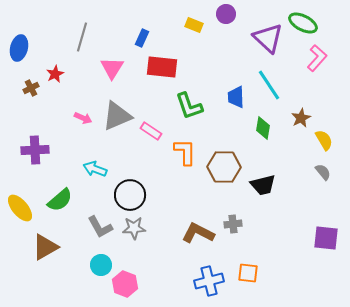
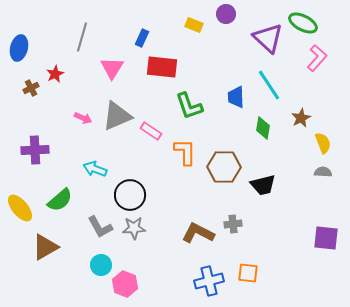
yellow semicircle: moved 1 px left, 3 px down; rotated 10 degrees clockwise
gray semicircle: rotated 48 degrees counterclockwise
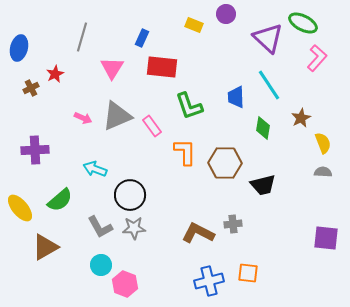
pink rectangle: moved 1 px right, 5 px up; rotated 20 degrees clockwise
brown hexagon: moved 1 px right, 4 px up
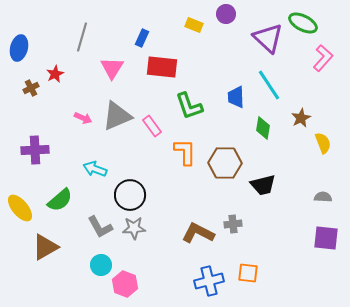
pink L-shape: moved 6 px right
gray semicircle: moved 25 px down
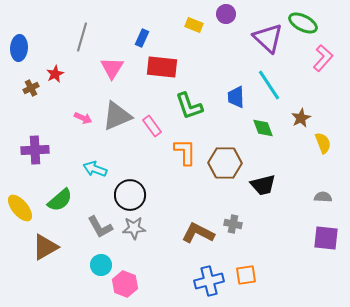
blue ellipse: rotated 10 degrees counterclockwise
green diamond: rotated 30 degrees counterclockwise
gray cross: rotated 18 degrees clockwise
orange square: moved 2 px left, 2 px down; rotated 15 degrees counterclockwise
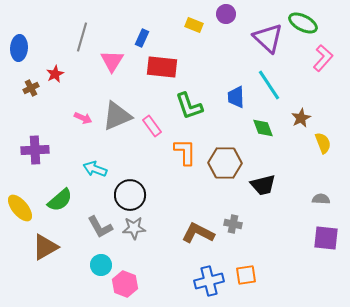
pink triangle: moved 7 px up
gray semicircle: moved 2 px left, 2 px down
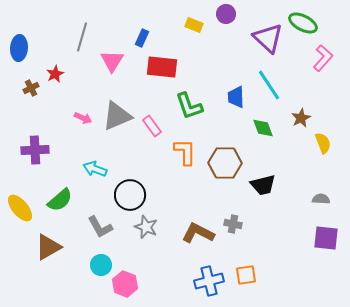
gray star: moved 12 px right, 1 px up; rotated 25 degrees clockwise
brown triangle: moved 3 px right
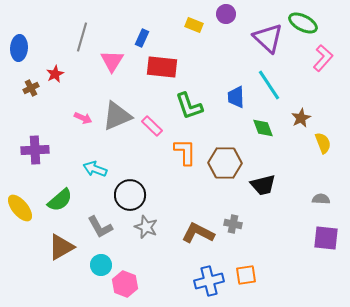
pink rectangle: rotated 10 degrees counterclockwise
brown triangle: moved 13 px right
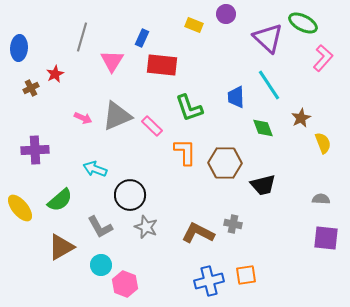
red rectangle: moved 2 px up
green L-shape: moved 2 px down
